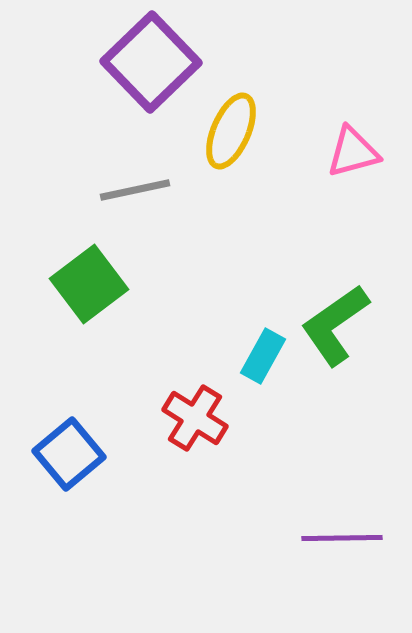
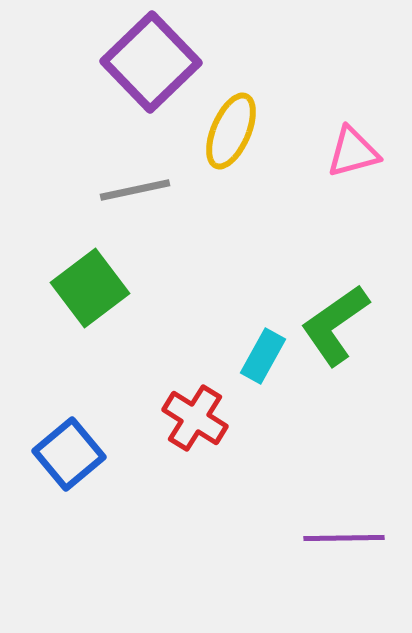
green square: moved 1 px right, 4 px down
purple line: moved 2 px right
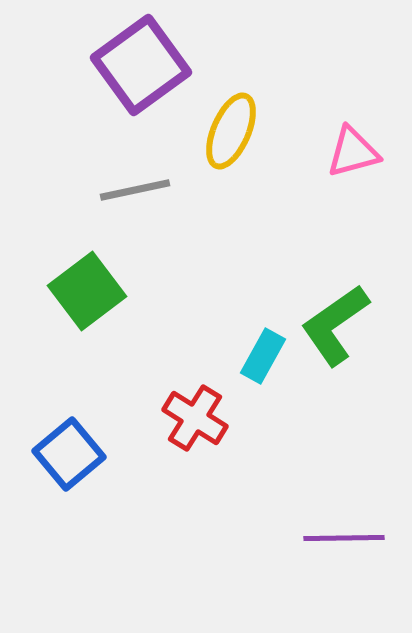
purple square: moved 10 px left, 3 px down; rotated 8 degrees clockwise
green square: moved 3 px left, 3 px down
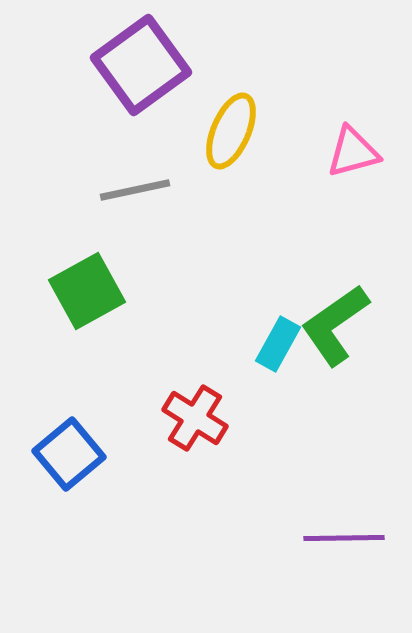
green square: rotated 8 degrees clockwise
cyan rectangle: moved 15 px right, 12 px up
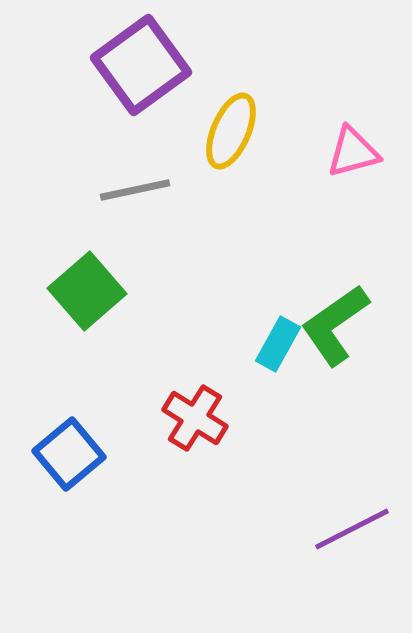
green square: rotated 12 degrees counterclockwise
purple line: moved 8 px right, 9 px up; rotated 26 degrees counterclockwise
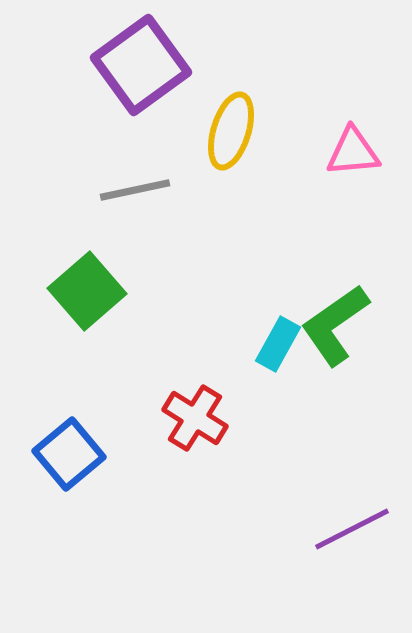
yellow ellipse: rotated 6 degrees counterclockwise
pink triangle: rotated 10 degrees clockwise
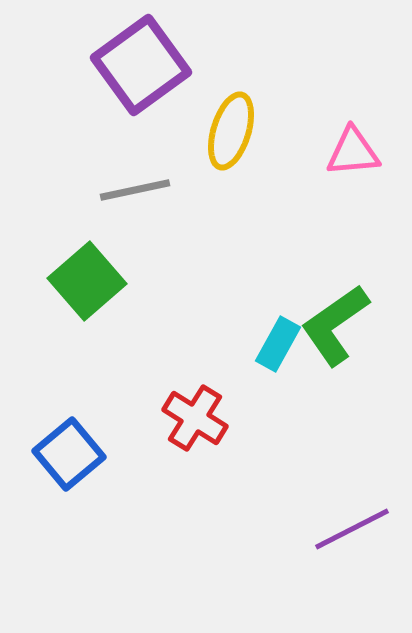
green square: moved 10 px up
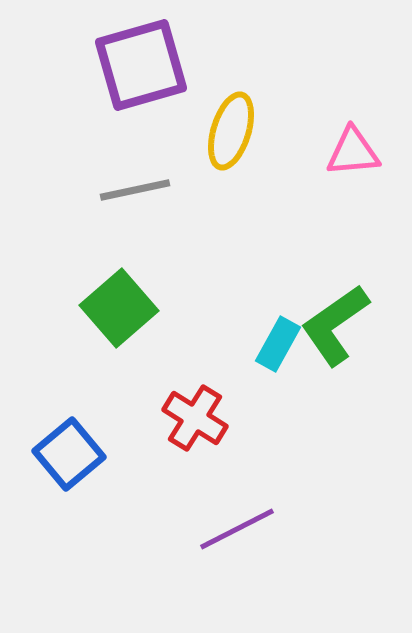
purple square: rotated 20 degrees clockwise
green square: moved 32 px right, 27 px down
purple line: moved 115 px left
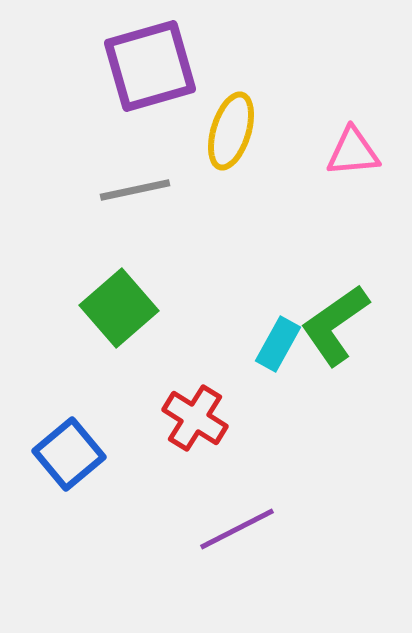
purple square: moved 9 px right, 1 px down
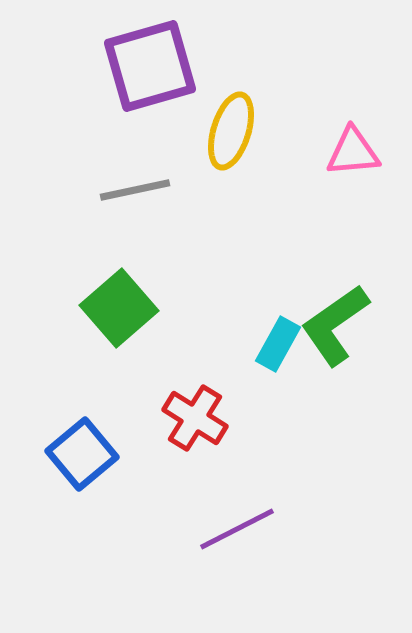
blue square: moved 13 px right
